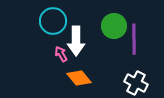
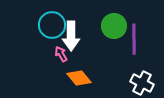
cyan circle: moved 1 px left, 4 px down
white arrow: moved 5 px left, 5 px up
white cross: moved 6 px right
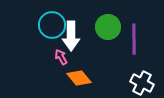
green circle: moved 6 px left, 1 px down
pink arrow: moved 3 px down
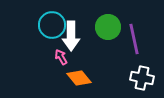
purple line: rotated 12 degrees counterclockwise
white cross: moved 5 px up; rotated 15 degrees counterclockwise
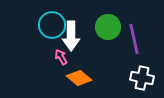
orange diamond: rotated 10 degrees counterclockwise
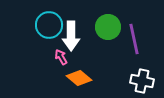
cyan circle: moved 3 px left
white cross: moved 3 px down
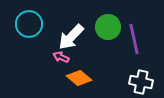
cyan circle: moved 20 px left, 1 px up
white arrow: moved 1 px down; rotated 44 degrees clockwise
pink arrow: rotated 35 degrees counterclockwise
white cross: moved 1 px left, 1 px down
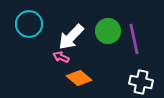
green circle: moved 4 px down
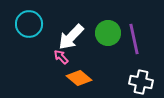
green circle: moved 2 px down
pink arrow: rotated 21 degrees clockwise
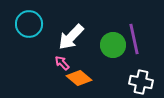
green circle: moved 5 px right, 12 px down
pink arrow: moved 1 px right, 6 px down
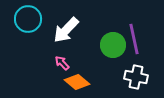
cyan circle: moved 1 px left, 5 px up
white arrow: moved 5 px left, 7 px up
orange diamond: moved 2 px left, 4 px down
white cross: moved 5 px left, 5 px up
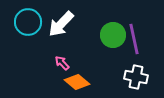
cyan circle: moved 3 px down
white arrow: moved 5 px left, 6 px up
green circle: moved 10 px up
